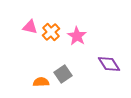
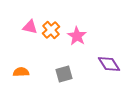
orange cross: moved 2 px up
gray square: moved 1 px right; rotated 18 degrees clockwise
orange semicircle: moved 20 px left, 10 px up
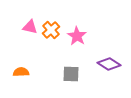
purple diamond: rotated 25 degrees counterclockwise
gray square: moved 7 px right; rotated 18 degrees clockwise
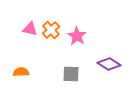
pink triangle: moved 2 px down
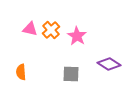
orange semicircle: rotated 91 degrees counterclockwise
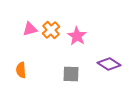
pink triangle: rotated 28 degrees counterclockwise
orange semicircle: moved 2 px up
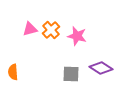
pink star: rotated 18 degrees counterclockwise
purple diamond: moved 8 px left, 4 px down
orange semicircle: moved 8 px left, 2 px down
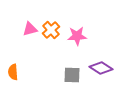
pink star: rotated 18 degrees counterclockwise
gray square: moved 1 px right, 1 px down
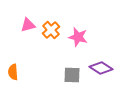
pink triangle: moved 2 px left, 4 px up
pink star: moved 1 px right, 1 px down; rotated 18 degrees clockwise
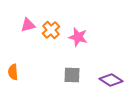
purple diamond: moved 10 px right, 12 px down
